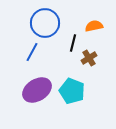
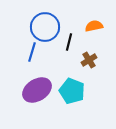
blue circle: moved 4 px down
black line: moved 4 px left, 1 px up
blue line: rotated 12 degrees counterclockwise
brown cross: moved 2 px down
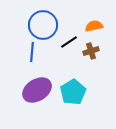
blue circle: moved 2 px left, 2 px up
black line: rotated 42 degrees clockwise
blue line: rotated 12 degrees counterclockwise
brown cross: moved 2 px right, 9 px up; rotated 14 degrees clockwise
cyan pentagon: moved 1 px right, 1 px down; rotated 20 degrees clockwise
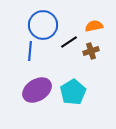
blue line: moved 2 px left, 1 px up
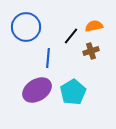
blue circle: moved 17 px left, 2 px down
black line: moved 2 px right, 6 px up; rotated 18 degrees counterclockwise
blue line: moved 18 px right, 7 px down
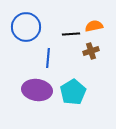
black line: moved 2 px up; rotated 48 degrees clockwise
purple ellipse: rotated 40 degrees clockwise
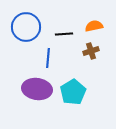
black line: moved 7 px left
purple ellipse: moved 1 px up
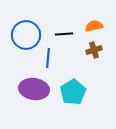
blue circle: moved 8 px down
brown cross: moved 3 px right, 1 px up
purple ellipse: moved 3 px left
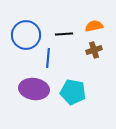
cyan pentagon: rotated 30 degrees counterclockwise
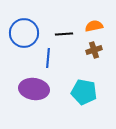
blue circle: moved 2 px left, 2 px up
cyan pentagon: moved 11 px right
